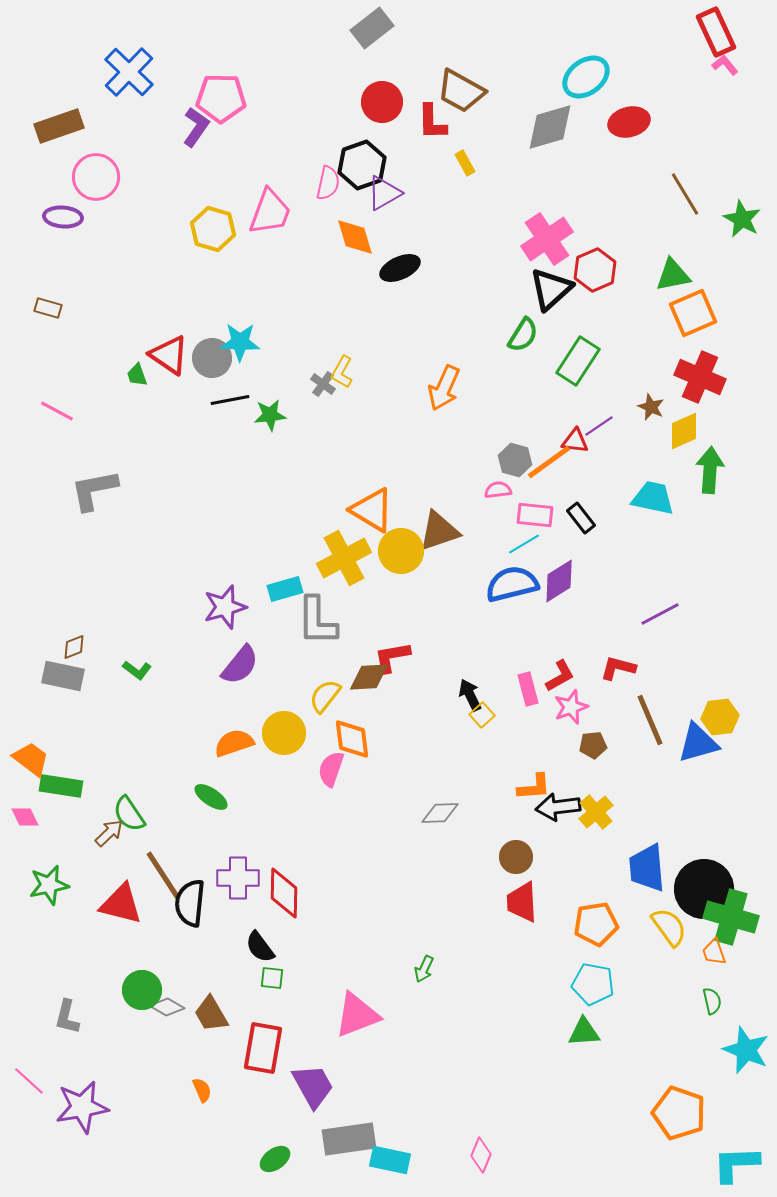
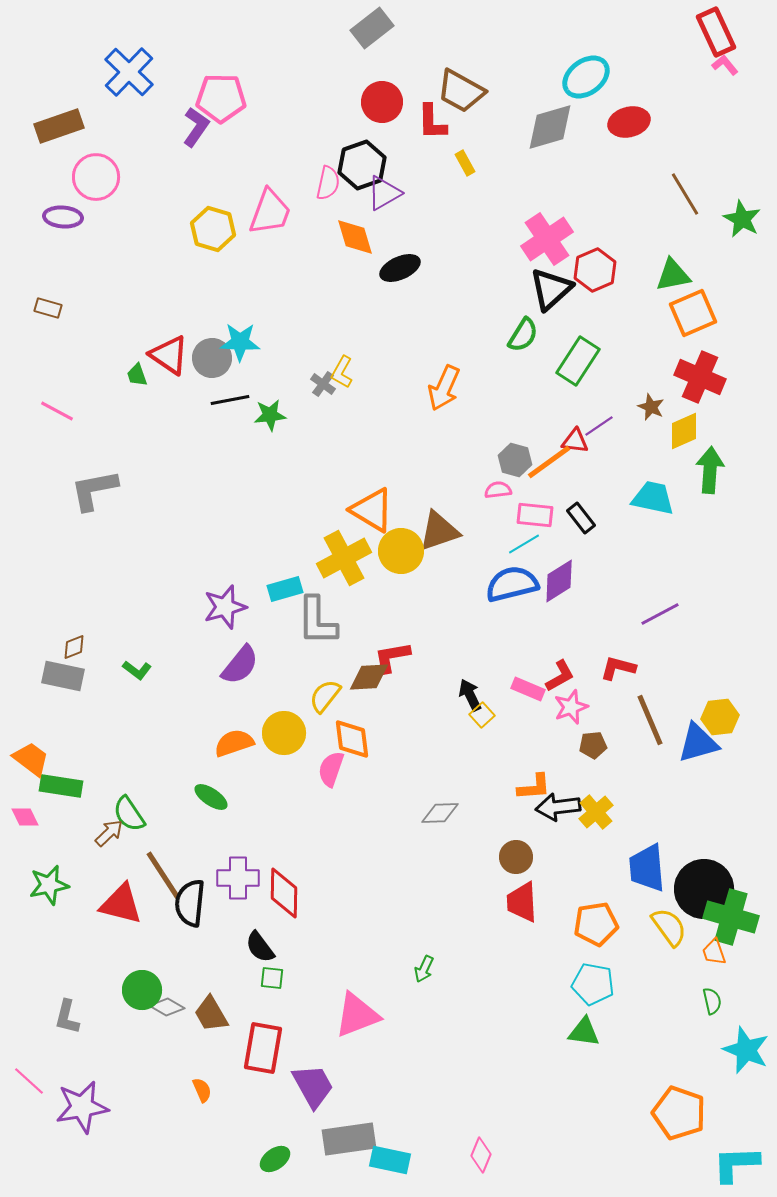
pink rectangle at (528, 689): rotated 52 degrees counterclockwise
green triangle at (584, 1032): rotated 12 degrees clockwise
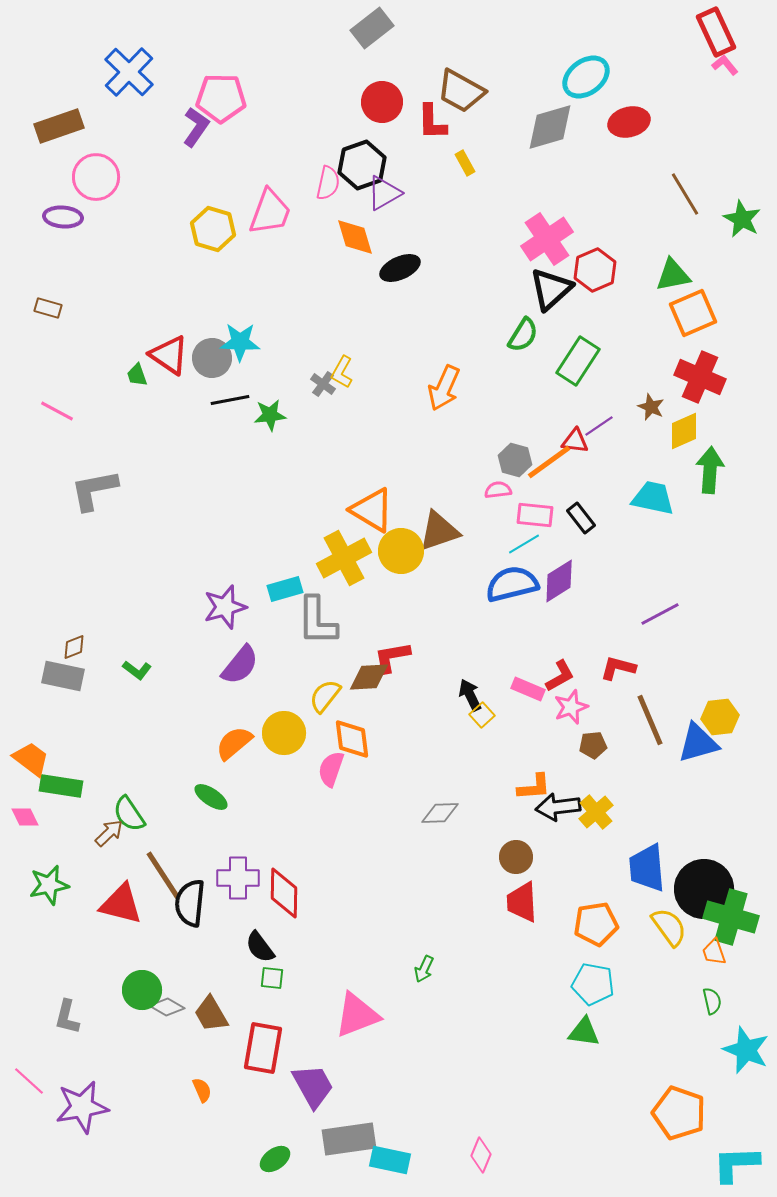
orange semicircle at (234, 743): rotated 21 degrees counterclockwise
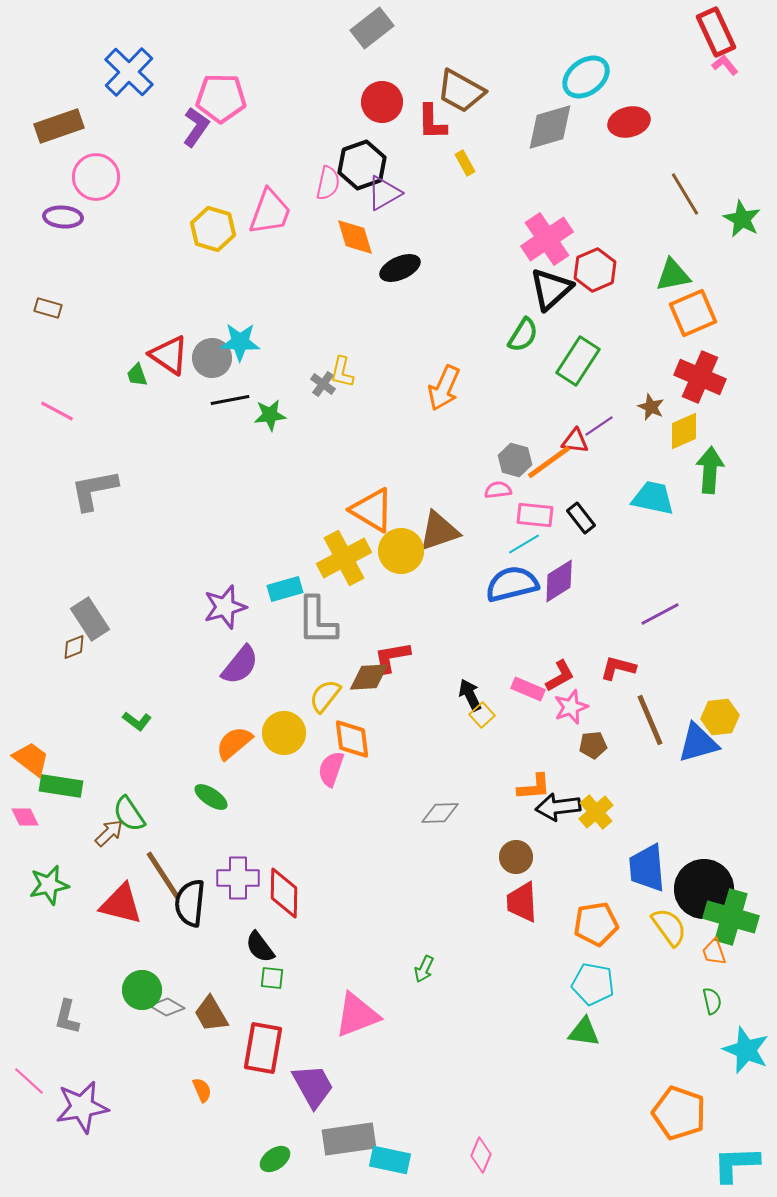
yellow L-shape at (342, 372): rotated 16 degrees counterclockwise
green L-shape at (137, 670): moved 51 px down
gray rectangle at (63, 676): moved 27 px right, 57 px up; rotated 45 degrees clockwise
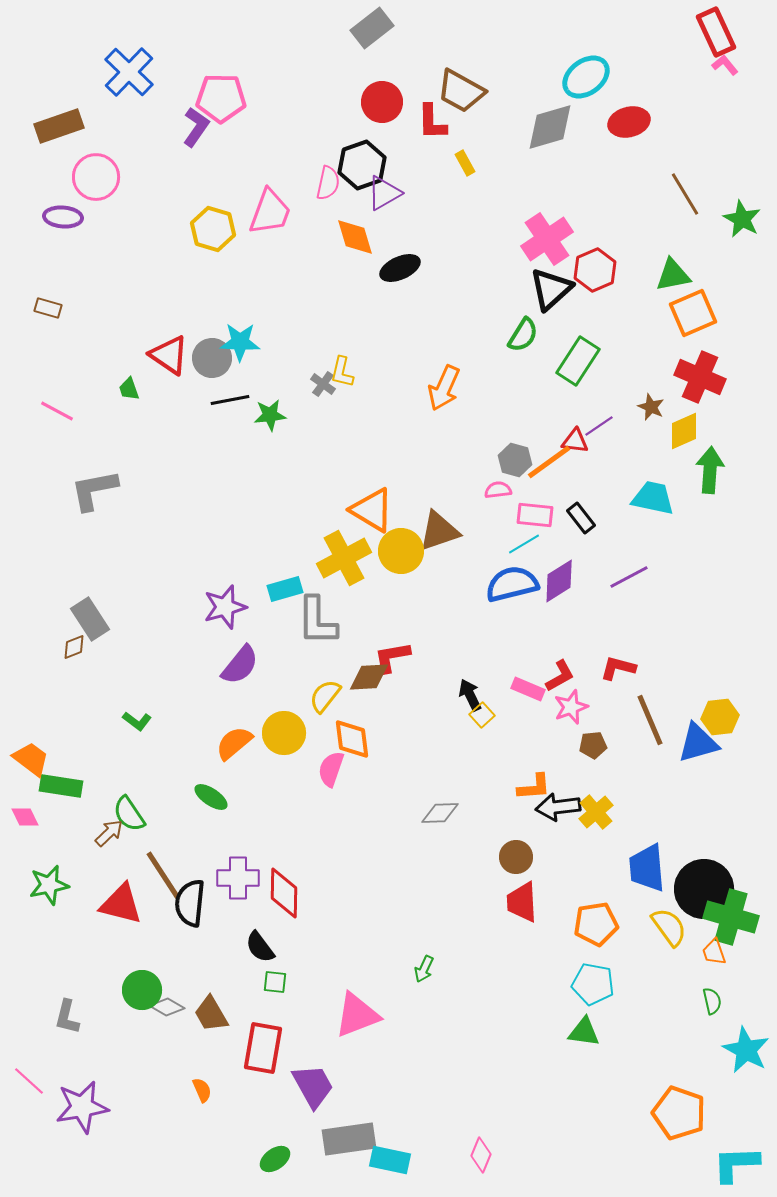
green trapezoid at (137, 375): moved 8 px left, 14 px down
purple line at (660, 614): moved 31 px left, 37 px up
green square at (272, 978): moved 3 px right, 4 px down
cyan star at (746, 1050): rotated 6 degrees clockwise
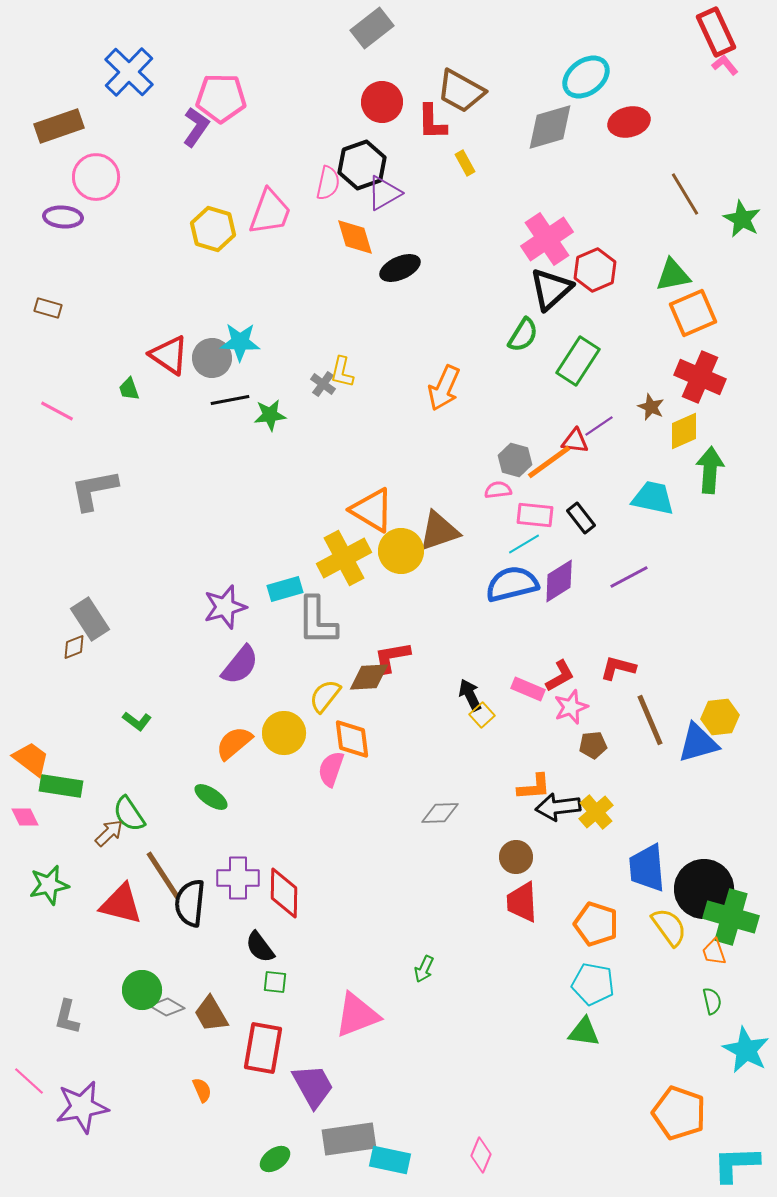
orange pentagon at (596, 924): rotated 27 degrees clockwise
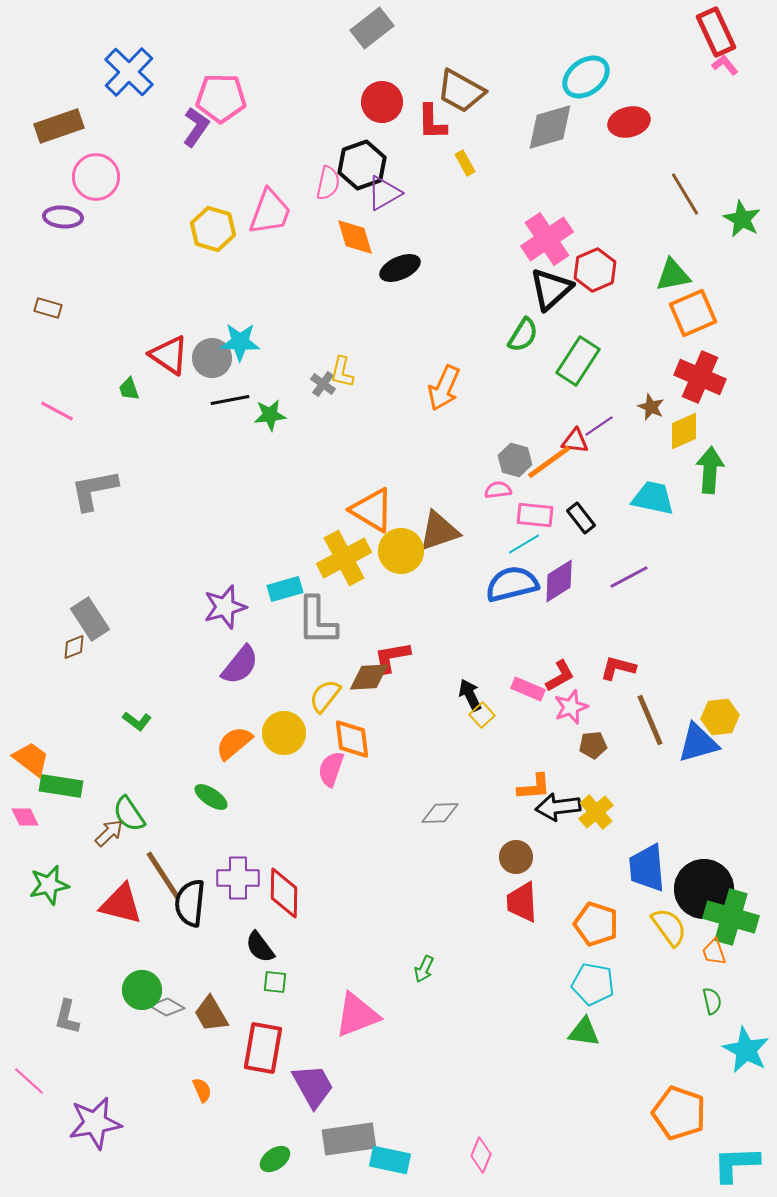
purple star at (82, 1107): moved 13 px right, 16 px down
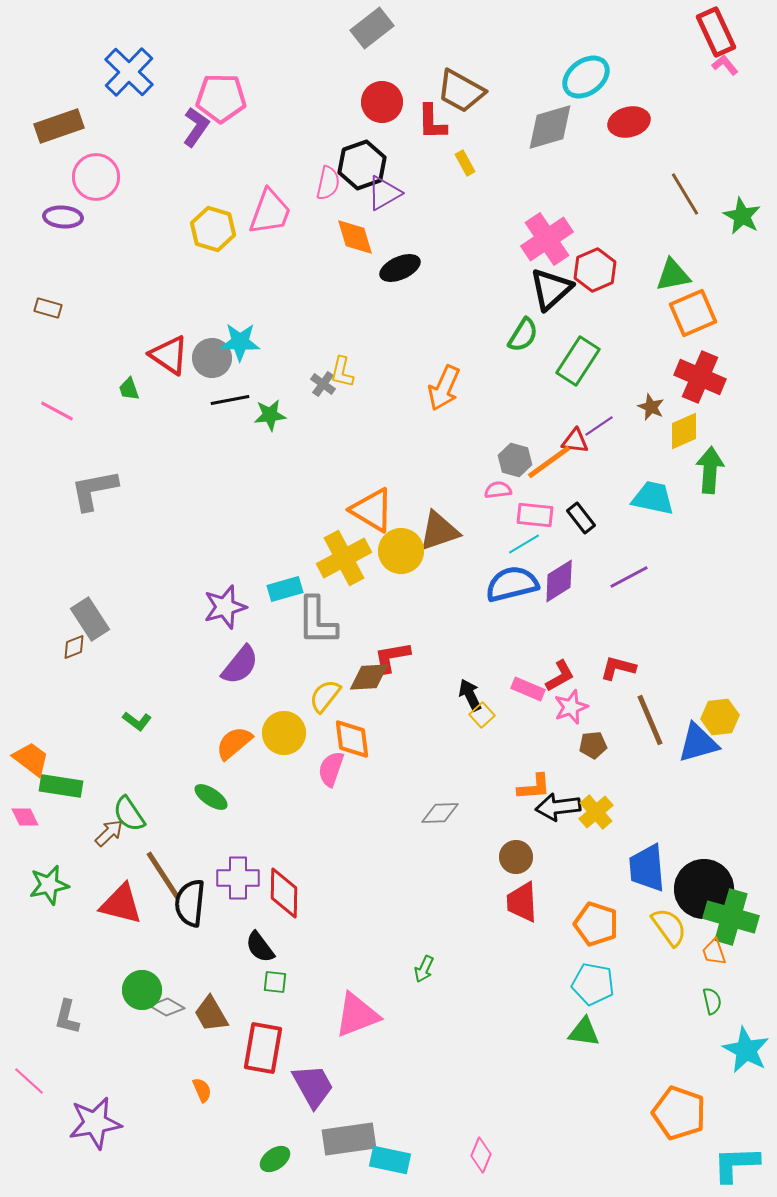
green star at (742, 219): moved 3 px up
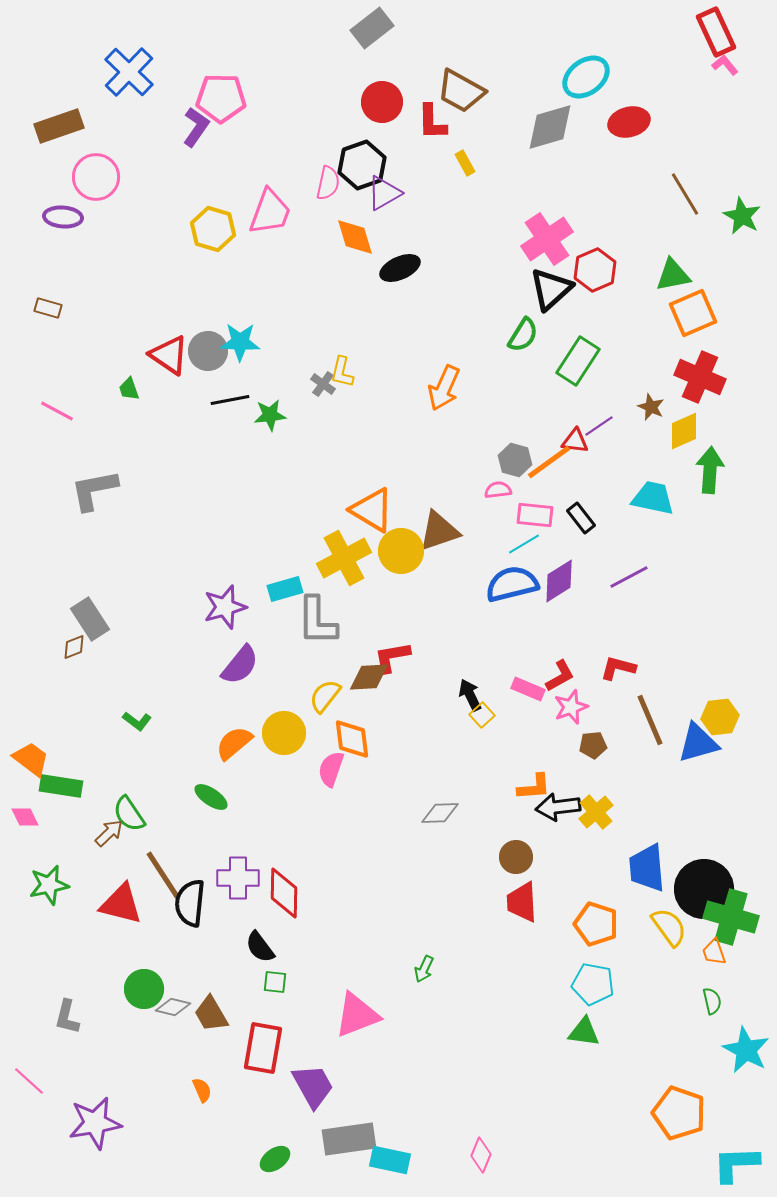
gray circle at (212, 358): moved 4 px left, 7 px up
green circle at (142, 990): moved 2 px right, 1 px up
gray diamond at (167, 1007): moved 6 px right; rotated 16 degrees counterclockwise
